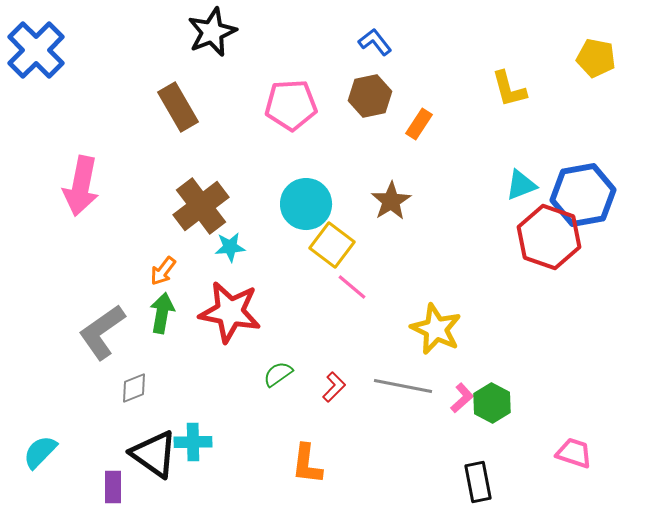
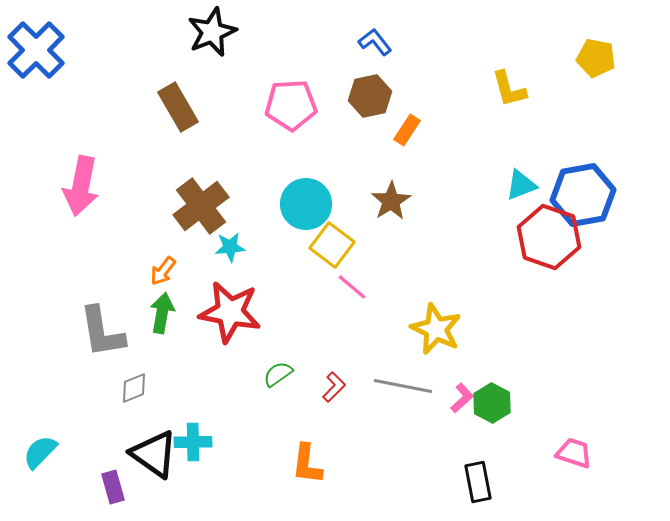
orange rectangle: moved 12 px left, 6 px down
gray L-shape: rotated 64 degrees counterclockwise
purple rectangle: rotated 16 degrees counterclockwise
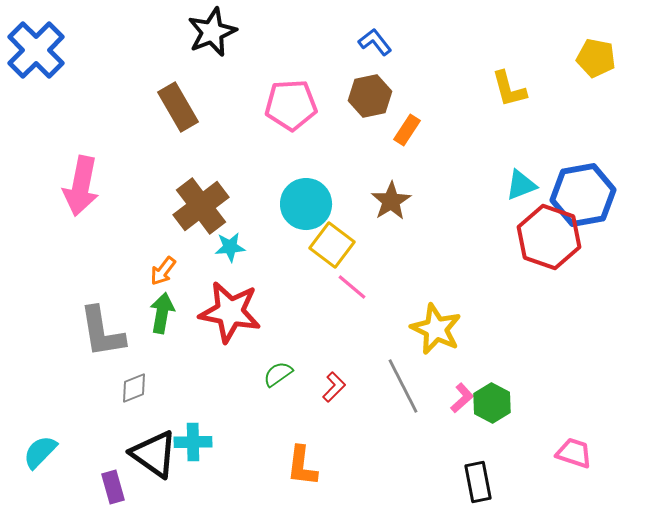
gray line: rotated 52 degrees clockwise
orange L-shape: moved 5 px left, 2 px down
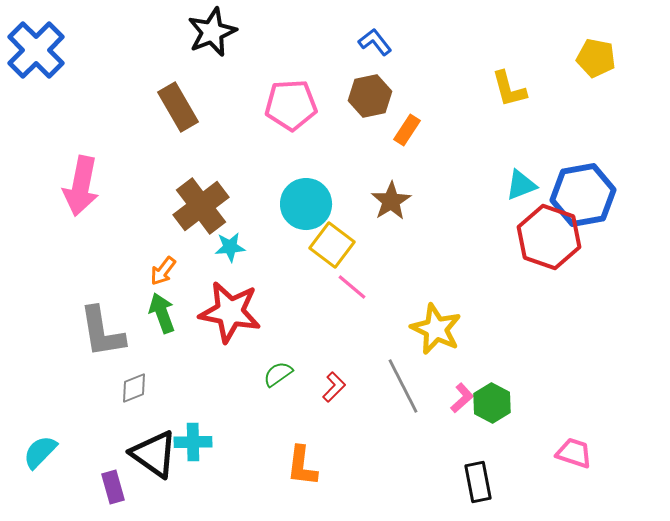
green arrow: rotated 30 degrees counterclockwise
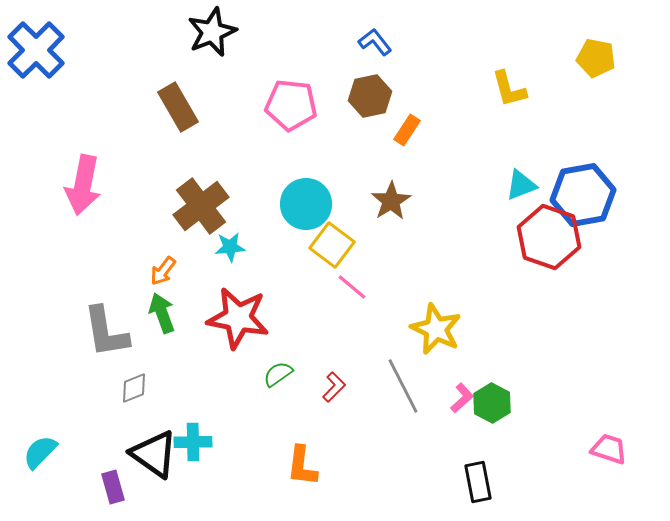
pink pentagon: rotated 9 degrees clockwise
pink arrow: moved 2 px right, 1 px up
red star: moved 8 px right, 6 px down
gray L-shape: moved 4 px right
pink trapezoid: moved 35 px right, 4 px up
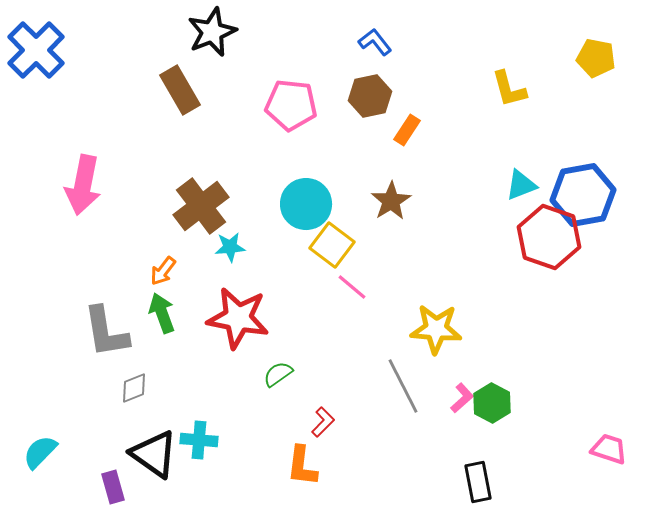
brown rectangle: moved 2 px right, 17 px up
yellow star: rotated 21 degrees counterclockwise
red L-shape: moved 11 px left, 35 px down
cyan cross: moved 6 px right, 2 px up; rotated 6 degrees clockwise
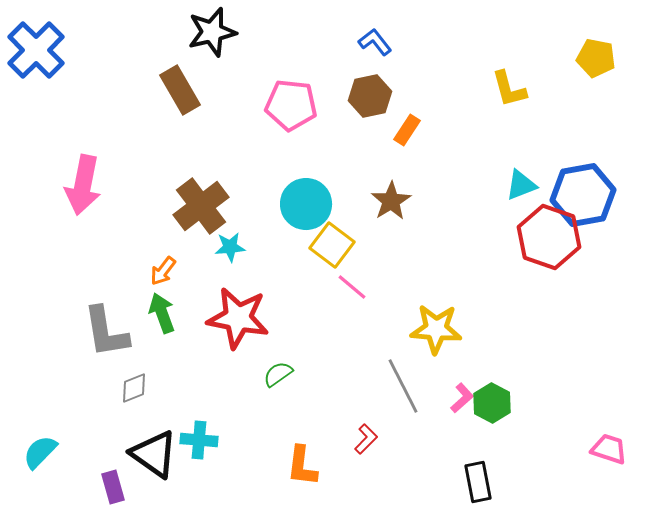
black star: rotated 9 degrees clockwise
red L-shape: moved 43 px right, 17 px down
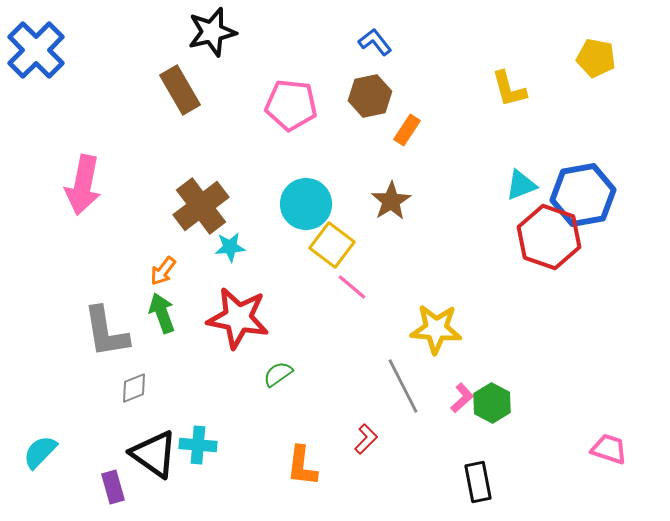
cyan cross: moved 1 px left, 5 px down
